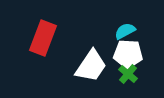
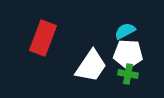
green cross: rotated 30 degrees counterclockwise
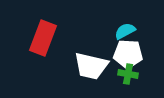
white trapezoid: rotated 69 degrees clockwise
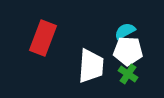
white pentagon: moved 3 px up
white trapezoid: rotated 99 degrees counterclockwise
green cross: rotated 24 degrees clockwise
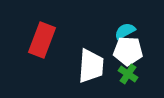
red rectangle: moved 1 px left, 2 px down
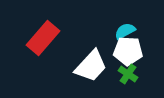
red rectangle: moved 1 px right, 2 px up; rotated 20 degrees clockwise
white trapezoid: rotated 39 degrees clockwise
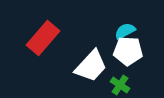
green cross: moved 8 px left, 11 px down
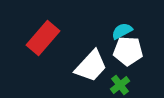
cyan semicircle: moved 3 px left
green cross: rotated 18 degrees clockwise
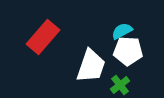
red rectangle: moved 1 px up
white trapezoid: rotated 24 degrees counterclockwise
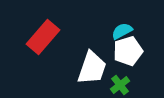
white pentagon: rotated 20 degrees counterclockwise
white trapezoid: moved 1 px right, 2 px down
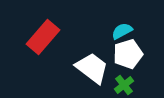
white pentagon: moved 3 px down
white trapezoid: rotated 72 degrees counterclockwise
green cross: moved 4 px right
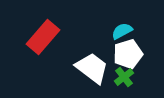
green cross: moved 8 px up
